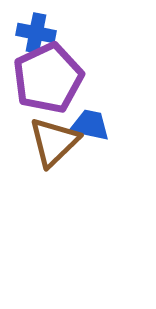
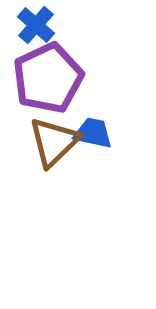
blue cross: moved 8 px up; rotated 30 degrees clockwise
blue trapezoid: moved 3 px right, 8 px down
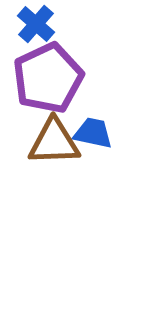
blue cross: moved 1 px up
brown triangle: rotated 42 degrees clockwise
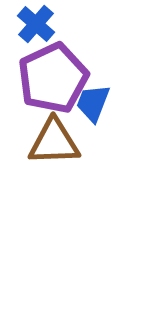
purple pentagon: moved 5 px right
blue trapezoid: moved 30 px up; rotated 81 degrees counterclockwise
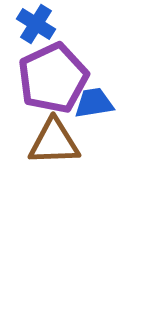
blue cross: rotated 9 degrees counterclockwise
blue trapezoid: moved 1 px right; rotated 60 degrees clockwise
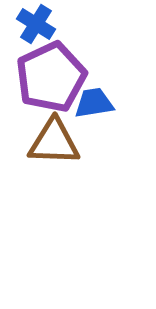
purple pentagon: moved 2 px left, 1 px up
brown triangle: rotated 4 degrees clockwise
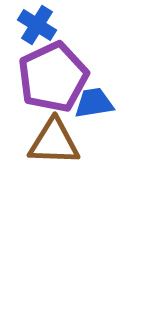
blue cross: moved 1 px right, 1 px down
purple pentagon: moved 2 px right
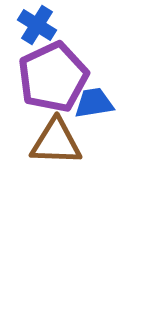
brown triangle: moved 2 px right
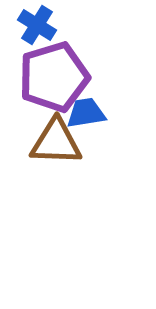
purple pentagon: moved 1 px right; rotated 8 degrees clockwise
blue trapezoid: moved 8 px left, 10 px down
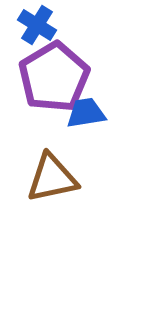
purple pentagon: rotated 14 degrees counterclockwise
brown triangle: moved 4 px left, 36 px down; rotated 14 degrees counterclockwise
